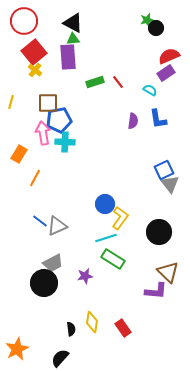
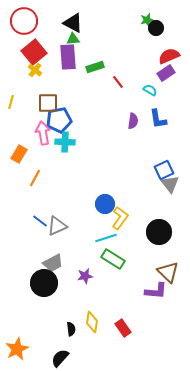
green rectangle at (95, 82): moved 15 px up
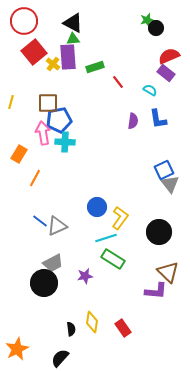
yellow cross at (35, 70): moved 18 px right, 6 px up
purple rectangle at (166, 73): rotated 72 degrees clockwise
blue circle at (105, 204): moved 8 px left, 3 px down
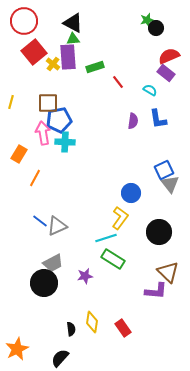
blue circle at (97, 207): moved 34 px right, 14 px up
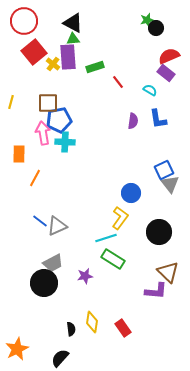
orange rectangle at (19, 154): rotated 30 degrees counterclockwise
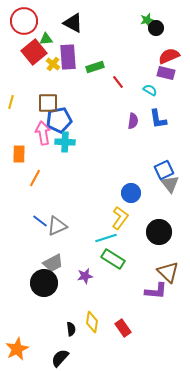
green triangle at (73, 39): moved 27 px left
purple rectangle at (166, 73): rotated 24 degrees counterclockwise
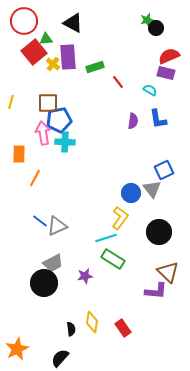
gray triangle at (170, 184): moved 18 px left, 5 px down
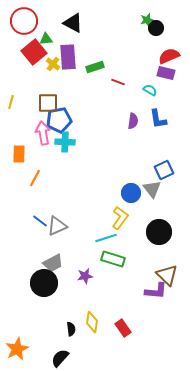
red line at (118, 82): rotated 32 degrees counterclockwise
green rectangle at (113, 259): rotated 15 degrees counterclockwise
brown triangle at (168, 272): moved 1 px left, 3 px down
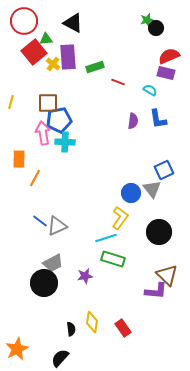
orange rectangle at (19, 154): moved 5 px down
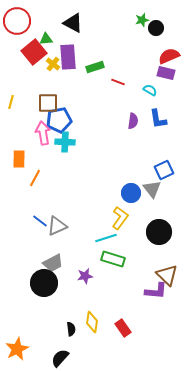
green star at (147, 20): moved 5 px left
red circle at (24, 21): moved 7 px left
